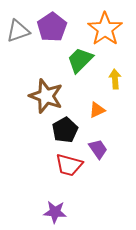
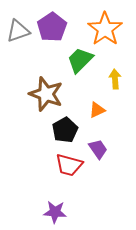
brown star: moved 2 px up
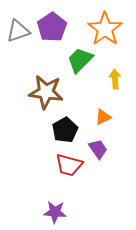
brown star: moved 2 px up; rotated 12 degrees counterclockwise
orange triangle: moved 6 px right, 7 px down
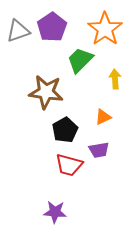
purple trapezoid: moved 1 px right, 1 px down; rotated 115 degrees clockwise
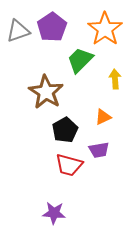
brown star: rotated 24 degrees clockwise
purple star: moved 1 px left, 1 px down
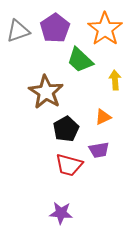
purple pentagon: moved 3 px right, 1 px down
green trapezoid: rotated 92 degrees counterclockwise
yellow arrow: moved 1 px down
black pentagon: moved 1 px right, 1 px up
purple star: moved 7 px right
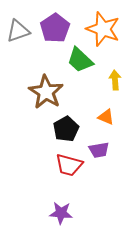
orange star: moved 2 px left; rotated 16 degrees counterclockwise
orange triangle: moved 3 px right; rotated 48 degrees clockwise
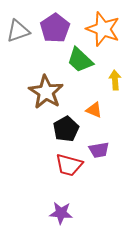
orange triangle: moved 12 px left, 7 px up
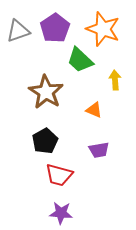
black pentagon: moved 21 px left, 12 px down
red trapezoid: moved 10 px left, 10 px down
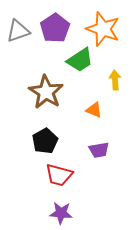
green trapezoid: rotated 76 degrees counterclockwise
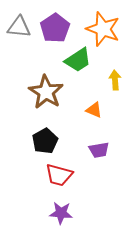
gray triangle: moved 1 px right, 4 px up; rotated 25 degrees clockwise
green trapezoid: moved 2 px left
